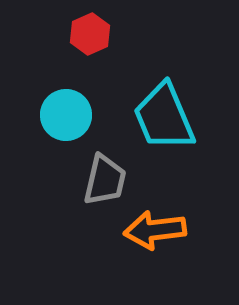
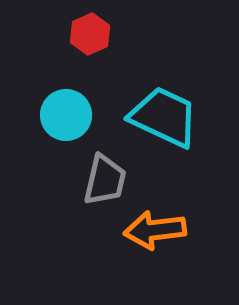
cyan trapezoid: rotated 138 degrees clockwise
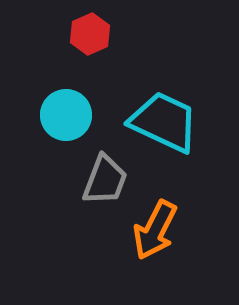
cyan trapezoid: moved 5 px down
gray trapezoid: rotated 8 degrees clockwise
orange arrow: rotated 56 degrees counterclockwise
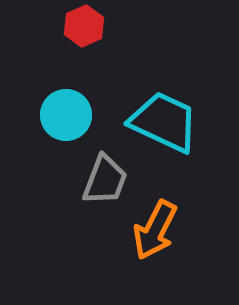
red hexagon: moved 6 px left, 8 px up
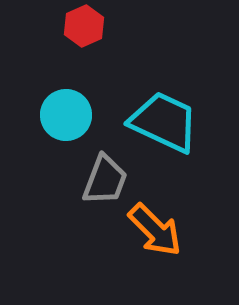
orange arrow: rotated 72 degrees counterclockwise
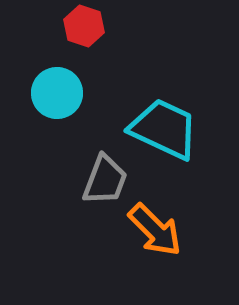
red hexagon: rotated 18 degrees counterclockwise
cyan circle: moved 9 px left, 22 px up
cyan trapezoid: moved 7 px down
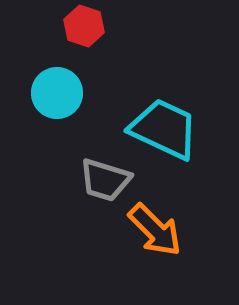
gray trapezoid: rotated 86 degrees clockwise
